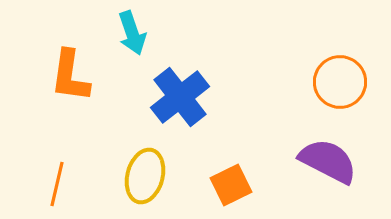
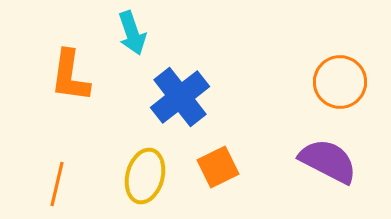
orange square: moved 13 px left, 18 px up
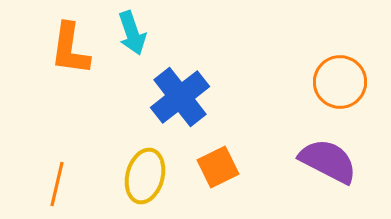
orange L-shape: moved 27 px up
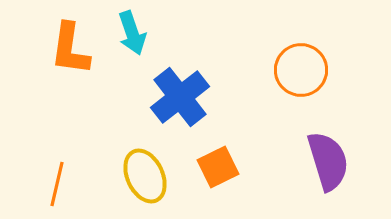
orange circle: moved 39 px left, 12 px up
purple semicircle: rotated 46 degrees clockwise
yellow ellipse: rotated 40 degrees counterclockwise
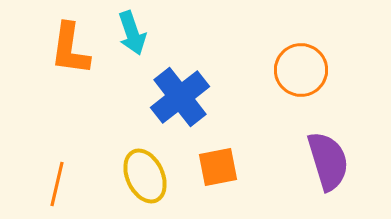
orange square: rotated 15 degrees clockwise
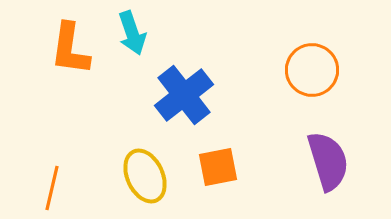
orange circle: moved 11 px right
blue cross: moved 4 px right, 2 px up
orange line: moved 5 px left, 4 px down
